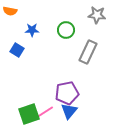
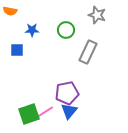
gray star: rotated 12 degrees clockwise
blue square: rotated 32 degrees counterclockwise
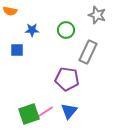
purple pentagon: moved 14 px up; rotated 20 degrees clockwise
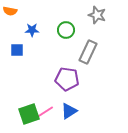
blue triangle: rotated 18 degrees clockwise
